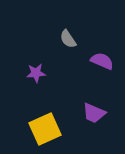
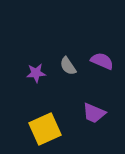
gray semicircle: moved 27 px down
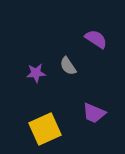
purple semicircle: moved 6 px left, 22 px up; rotated 10 degrees clockwise
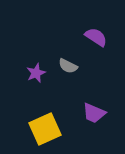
purple semicircle: moved 2 px up
gray semicircle: rotated 30 degrees counterclockwise
purple star: rotated 18 degrees counterclockwise
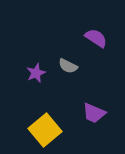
purple semicircle: moved 1 px down
yellow square: moved 1 px down; rotated 16 degrees counterclockwise
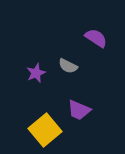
purple trapezoid: moved 15 px left, 3 px up
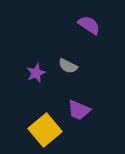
purple semicircle: moved 7 px left, 13 px up
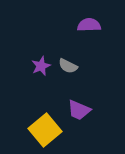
purple semicircle: rotated 35 degrees counterclockwise
purple star: moved 5 px right, 7 px up
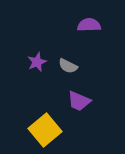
purple star: moved 4 px left, 4 px up
purple trapezoid: moved 9 px up
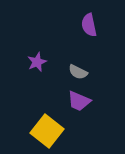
purple semicircle: rotated 100 degrees counterclockwise
gray semicircle: moved 10 px right, 6 px down
yellow square: moved 2 px right, 1 px down; rotated 12 degrees counterclockwise
